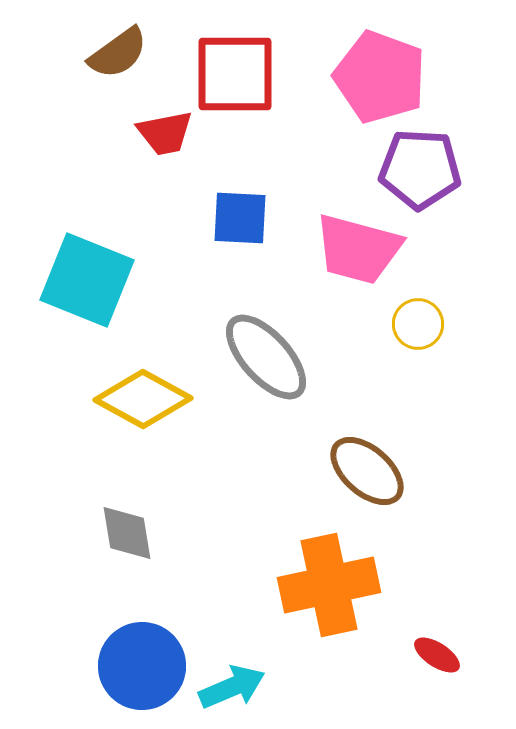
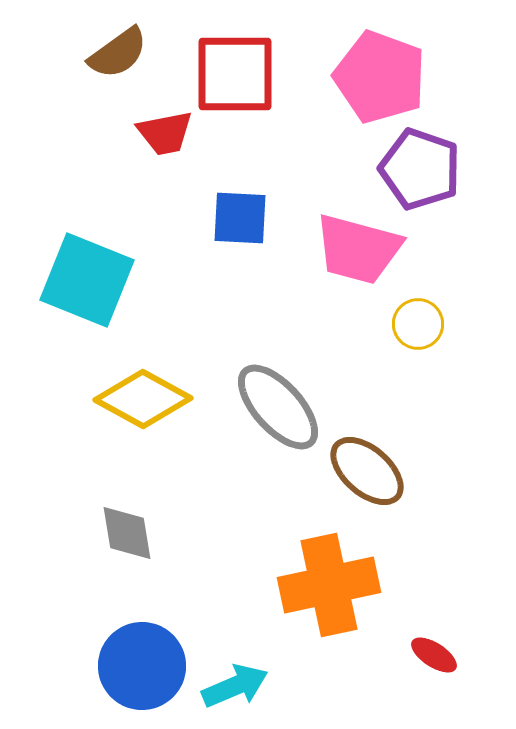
purple pentagon: rotated 16 degrees clockwise
gray ellipse: moved 12 px right, 50 px down
red ellipse: moved 3 px left
cyan arrow: moved 3 px right, 1 px up
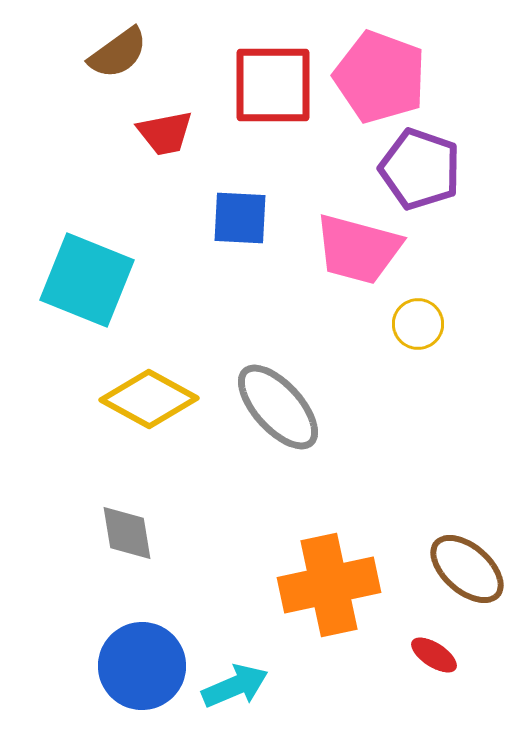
red square: moved 38 px right, 11 px down
yellow diamond: moved 6 px right
brown ellipse: moved 100 px right, 98 px down
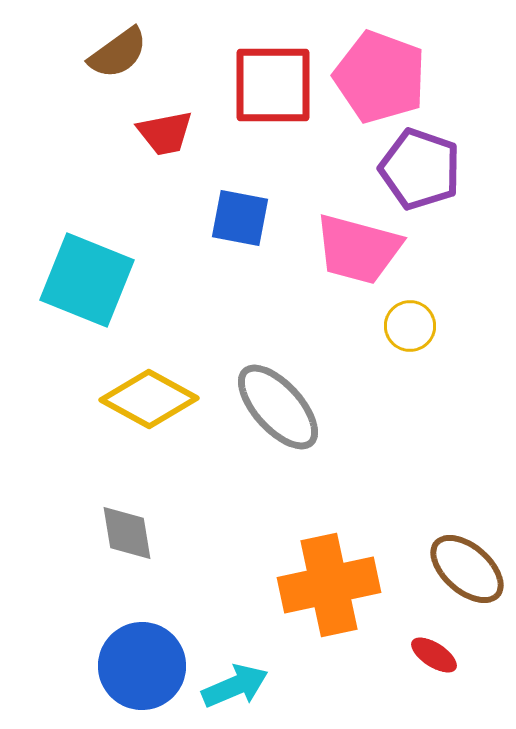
blue square: rotated 8 degrees clockwise
yellow circle: moved 8 px left, 2 px down
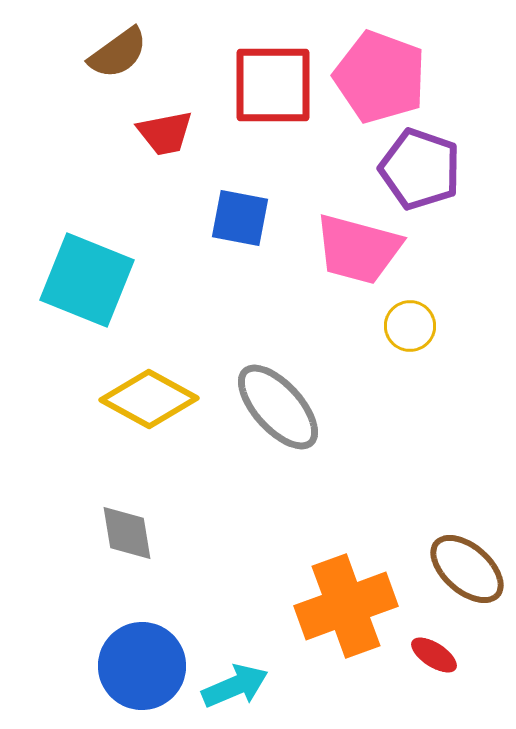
orange cross: moved 17 px right, 21 px down; rotated 8 degrees counterclockwise
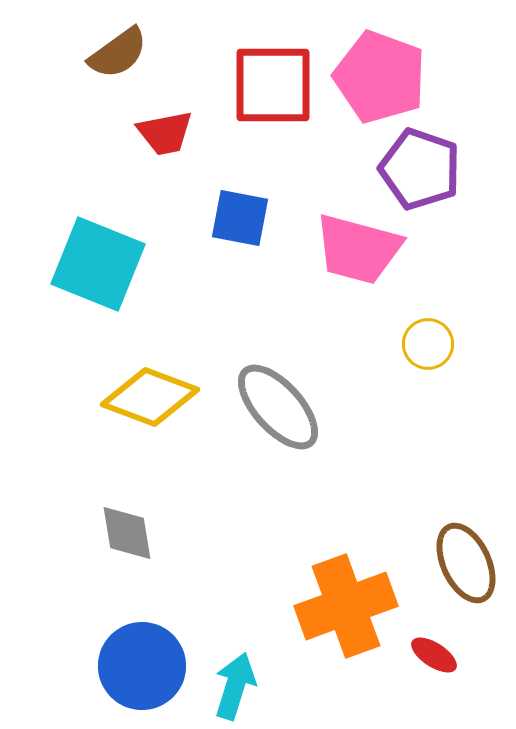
cyan square: moved 11 px right, 16 px up
yellow circle: moved 18 px right, 18 px down
yellow diamond: moved 1 px right, 2 px up; rotated 8 degrees counterclockwise
brown ellipse: moved 1 px left, 6 px up; rotated 24 degrees clockwise
cyan arrow: rotated 50 degrees counterclockwise
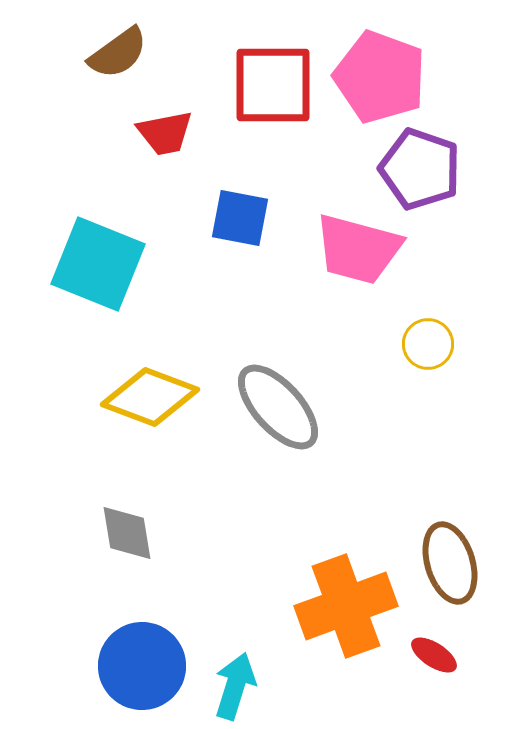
brown ellipse: moved 16 px left; rotated 8 degrees clockwise
